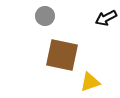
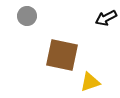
gray circle: moved 18 px left
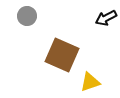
brown square: rotated 12 degrees clockwise
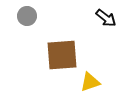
black arrow: rotated 115 degrees counterclockwise
brown square: rotated 28 degrees counterclockwise
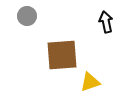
black arrow: moved 4 px down; rotated 140 degrees counterclockwise
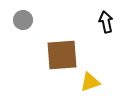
gray circle: moved 4 px left, 4 px down
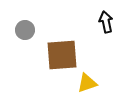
gray circle: moved 2 px right, 10 px down
yellow triangle: moved 3 px left, 1 px down
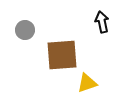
black arrow: moved 4 px left
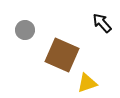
black arrow: moved 1 px down; rotated 30 degrees counterclockwise
brown square: rotated 28 degrees clockwise
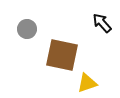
gray circle: moved 2 px right, 1 px up
brown square: rotated 12 degrees counterclockwise
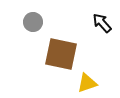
gray circle: moved 6 px right, 7 px up
brown square: moved 1 px left, 1 px up
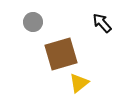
brown square: rotated 28 degrees counterclockwise
yellow triangle: moved 8 px left; rotated 20 degrees counterclockwise
